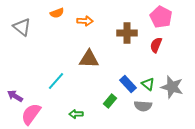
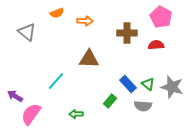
gray triangle: moved 5 px right, 5 px down
red semicircle: rotated 63 degrees clockwise
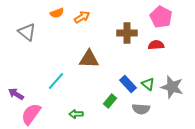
orange arrow: moved 3 px left, 4 px up; rotated 35 degrees counterclockwise
purple arrow: moved 1 px right, 2 px up
gray semicircle: moved 2 px left, 3 px down
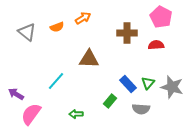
orange semicircle: moved 14 px down
orange arrow: moved 1 px right, 1 px down
green triangle: moved 1 px up; rotated 32 degrees clockwise
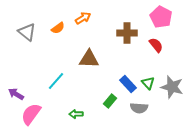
orange semicircle: moved 1 px right, 1 px down; rotated 16 degrees counterclockwise
red semicircle: rotated 56 degrees clockwise
green triangle: rotated 24 degrees counterclockwise
gray semicircle: moved 2 px left, 1 px up
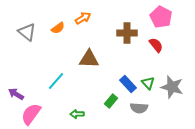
green rectangle: moved 1 px right
green arrow: moved 1 px right
